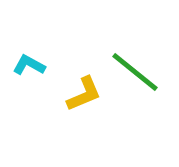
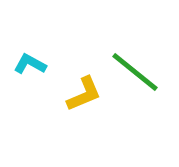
cyan L-shape: moved 1 px right, 1 px up
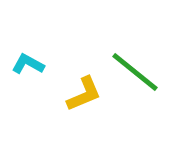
cyan L-shape: moved 2 px left
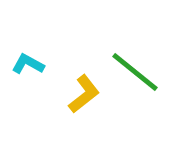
yellow L-shape: rotated 15 degrees counterclockwise
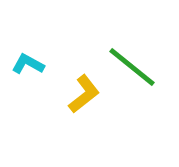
green line: moved 3 px left, 5 px up
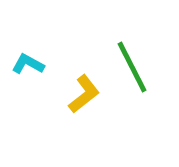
green line: rotated 24 degrees clockwise
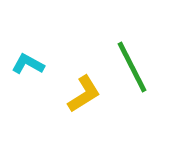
yellow L-shape: rotated 6 degrees clockwise
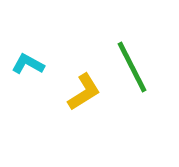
yellow L-shape: moved 2 px up
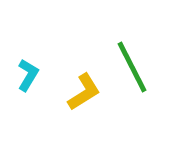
cyan L-shape: moved 11 px down; rotated 92 degrees clockwise
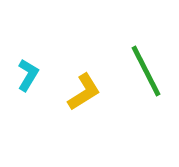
green line: moved 14 px right, 4 px down
